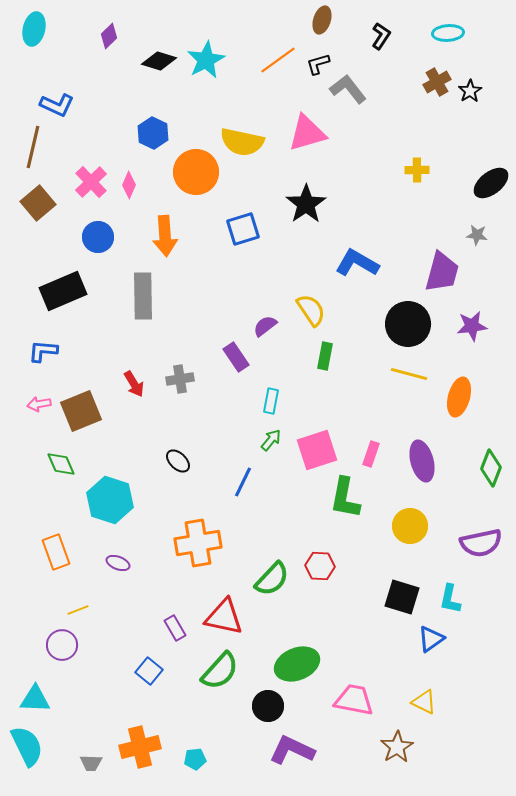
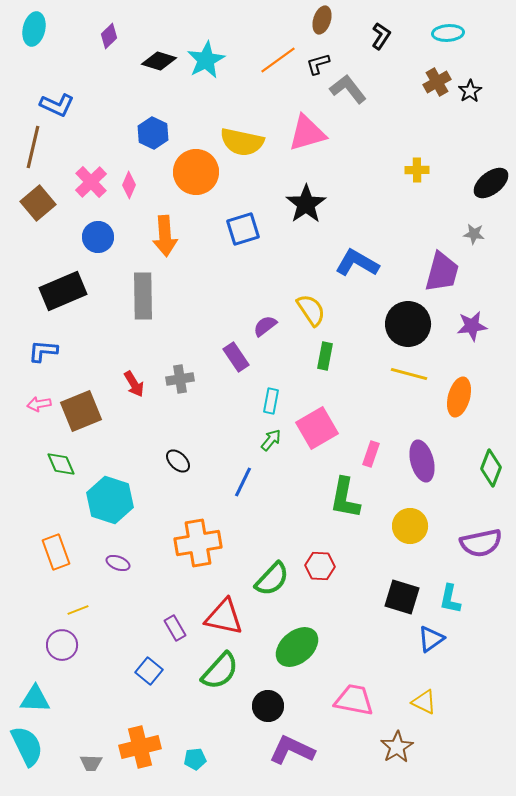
gray star at (477, 235): moved 3 px left, 1 px up
pink square at (317, 450): moved 22 px up; rotated 12 degrees counterclockwise
green ellipse at (297, 664): moved 17 px up; rotated 18 degrees counterclockwise
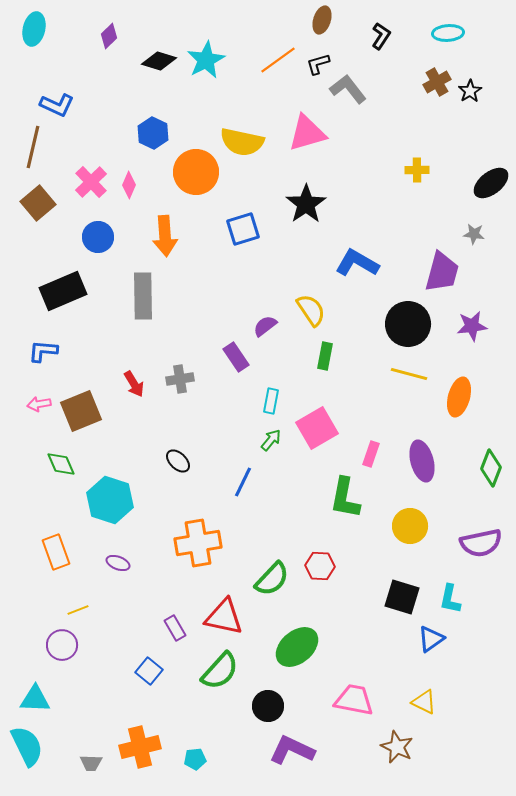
brown star at (397, 747): rotated 16 degrees counterclockwise
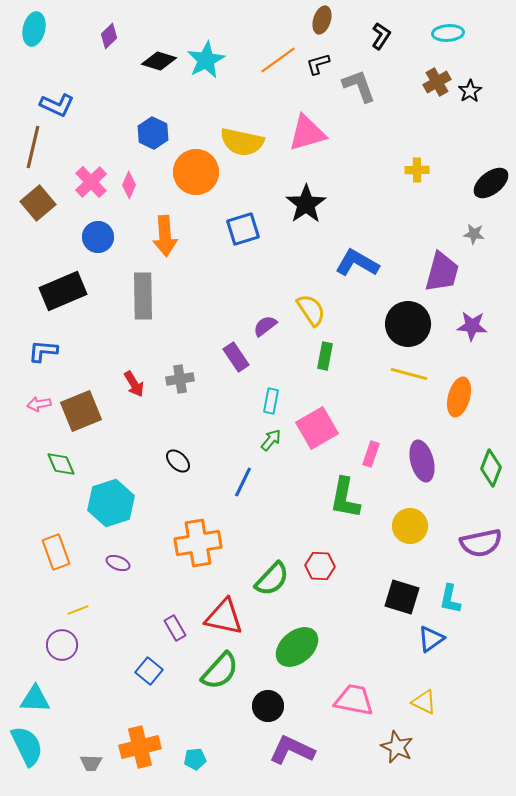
gray L-shape at (348, 89): moved 11 px right, 3 px up; rotated 18 degrees clockwise
purple star at (472, 326): rotated 12 degrees clockwise
cyan hexagon at (110, 500): moved 1 px right, 3 px down; rotated 24 degrees clockwise
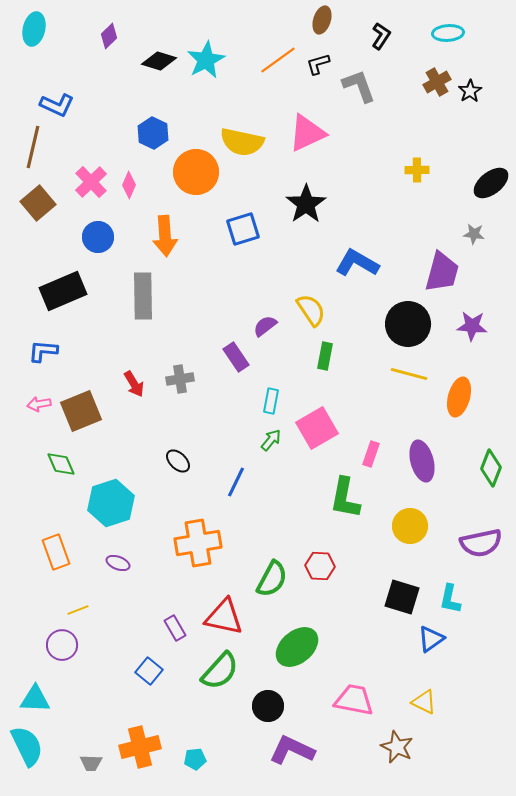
pink triangle at (307, 133): rotated 9 degrees counterclockwise
blue line at (243, 482): moved 7 px left
green semicircle at (272, 579): rotated 15 degrees counterclockwise
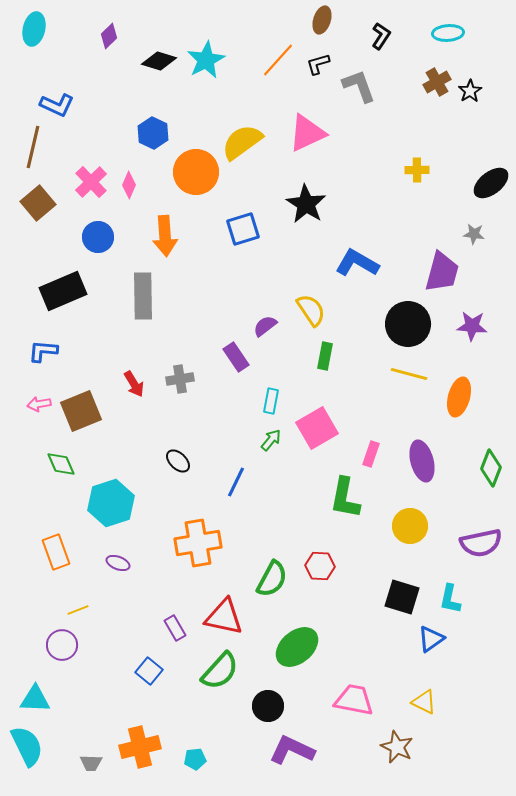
orange line at (278, 60): rotated 12 degrees counterclockwise
yellow semicircle at (242, 142): rotated 132 degrees clockwise
black star at (306, 204): rotated 6 degrees counterclockwise
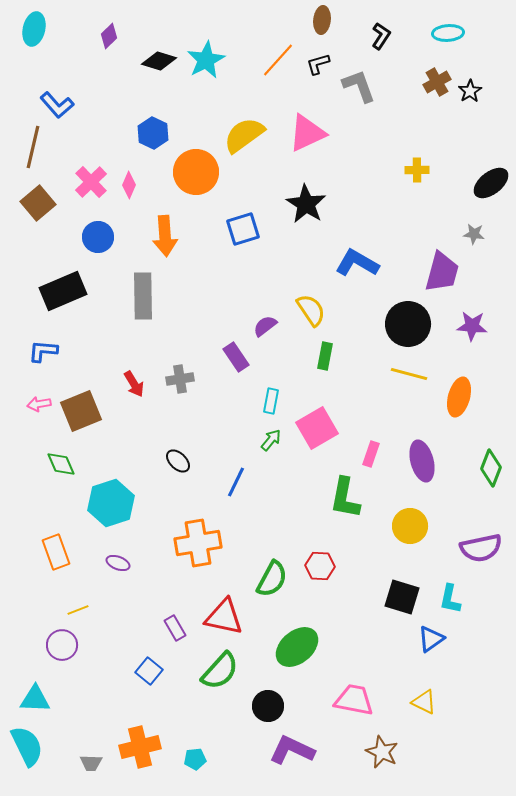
brown ellipse at (322, 20): rotated 12 degrees counterclockwise
blue L-shape at (57, 105): rotated 24 degrees clockwise
yellow semicircle at (242, 142): moved 2 px right, 7 px up
purple semicircle at (481, 543): moved 5 px down
brown star at (397, 747): moved 15 px left, 5 px down
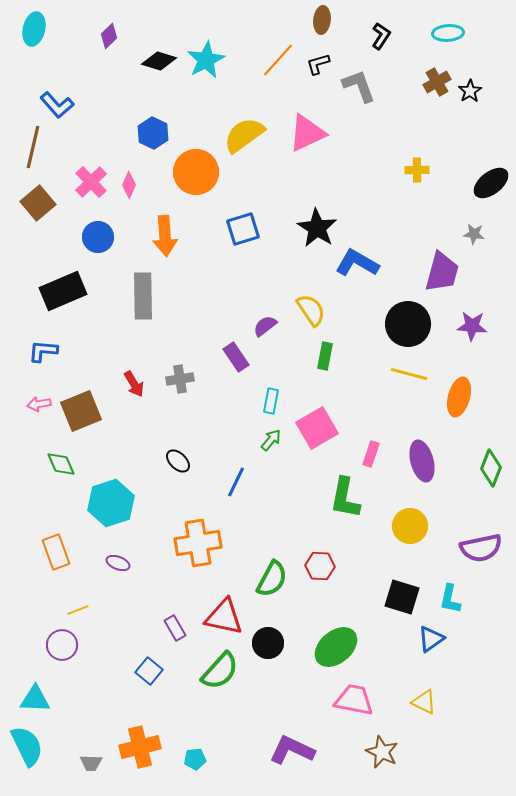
black star at (306, 204): moved 11 px right, 24 px down
green ellipse at (297, 647): moved 39 px right
black circle at (268, 706): moved 63 px up
